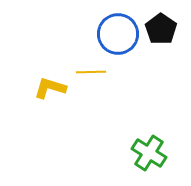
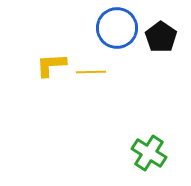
black pentagon: moved 8 px down
blue circle: moved 1 px left, 6 px up
yellow L-shape: moved 1 px right, 23 px up; rotated 20 degrees counterclockwise
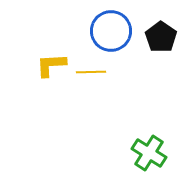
blue circle: moved 6 px left, 3 px down
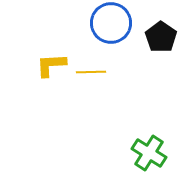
blue circle: moved 8 px up
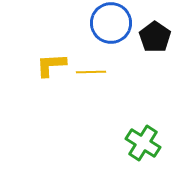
black pentagon: moved 6 px left
green cross: moved 6 px left, 10 px up
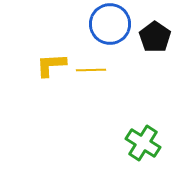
blue circle: moved 1 px left, 1 px down
yellow line: moved 2 px up
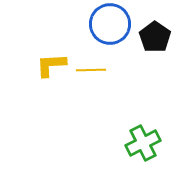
green cross: rotated 32 degrees clockwise
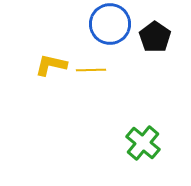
yellow L-shape: rotated 16 degrees clockwise
green cross: rotated 24 degrees counterclockwise
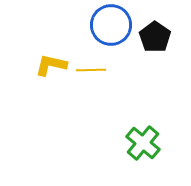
blue circle: moved 1 px right, 1 px down
